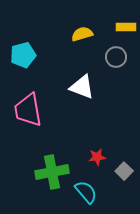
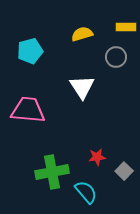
cyan pentagon: moved 7 px right, 4 px up
white triangle: rotated 36 degrees clockwise
pink trapezoid: rotated 105 degrees clockwise
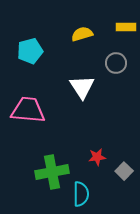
gray circle: moved 6 px down
cyan semicircle: moved 5 px left, 2 px down; rotated 40 degrees clockwise
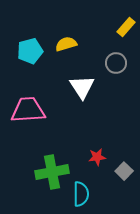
yellow rectangle: rotated 48 degrees counterclockwise
yellow semicircle: moved 16 px left, 10 px down
pink trapezoid: rotated 9 degrees counterclockwise
